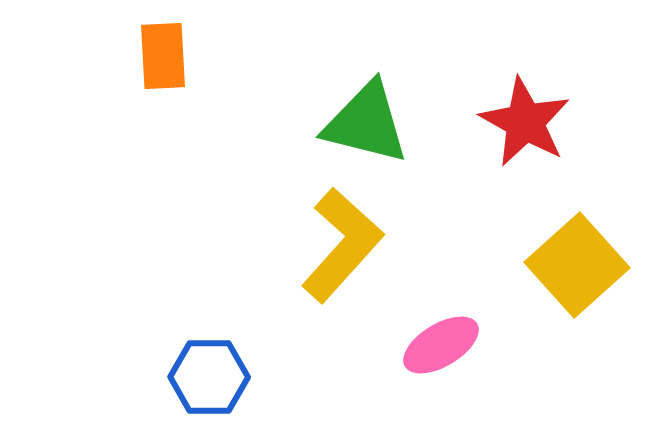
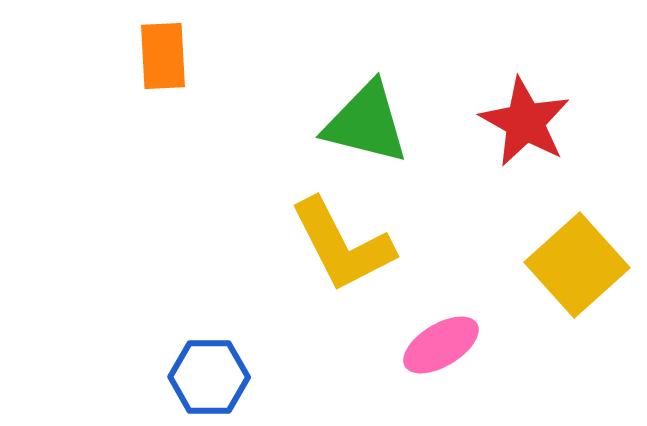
yellow L-shape: rotated 111 degrees clockwise
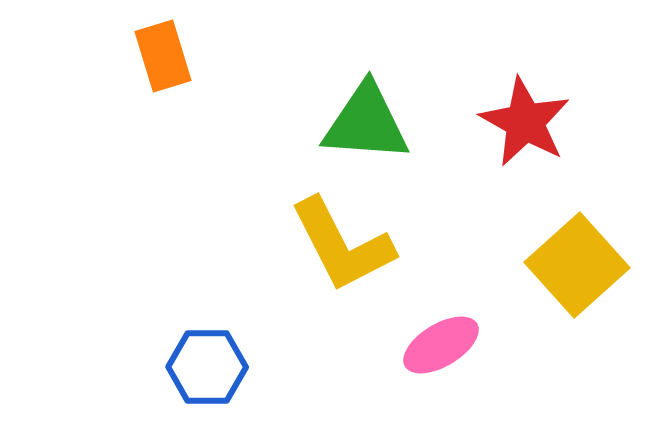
orange rectangle: rotated 14 degrees counterclockwise
green triangle: rotated 10 degrees counterclockwise
blue hexagon: moved 2 px left, 10 px up
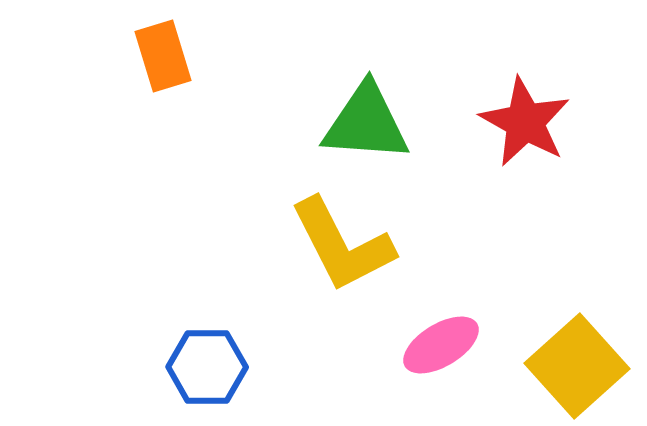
yellow square: moved 101 px down
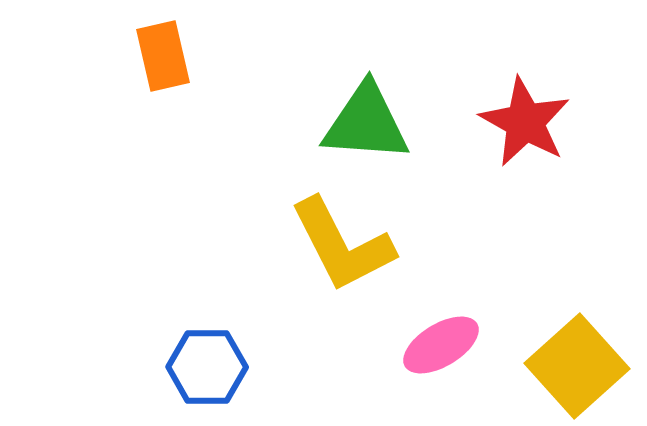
orange rectangle: rotated 4 degrees clockwise
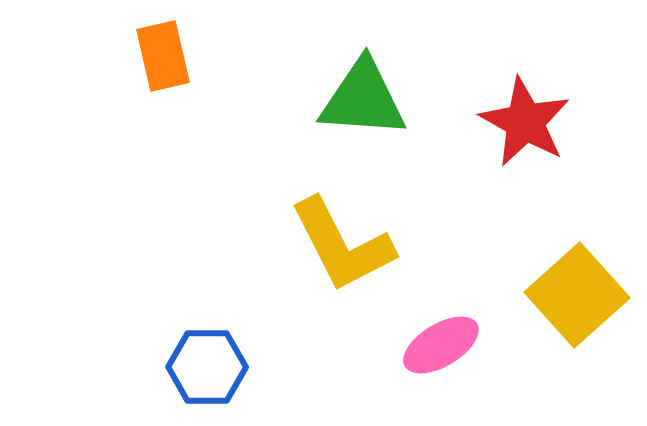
green triangle: moved 3 px left, 24 px up
yellow square: moved 71 px up
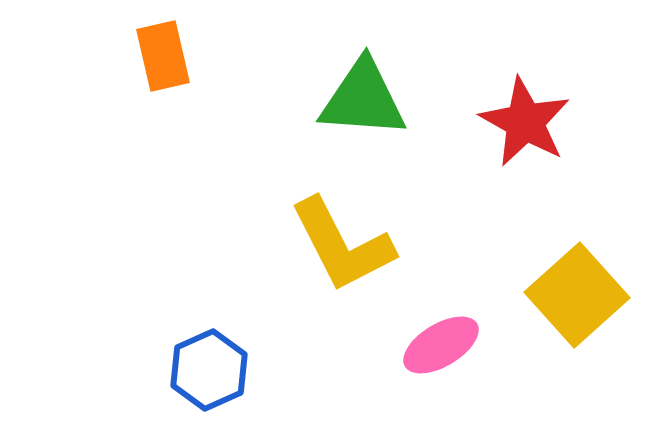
blue hexagon: moved 2 px right, 3 px down; rotated 24 degrees counterclockwise
